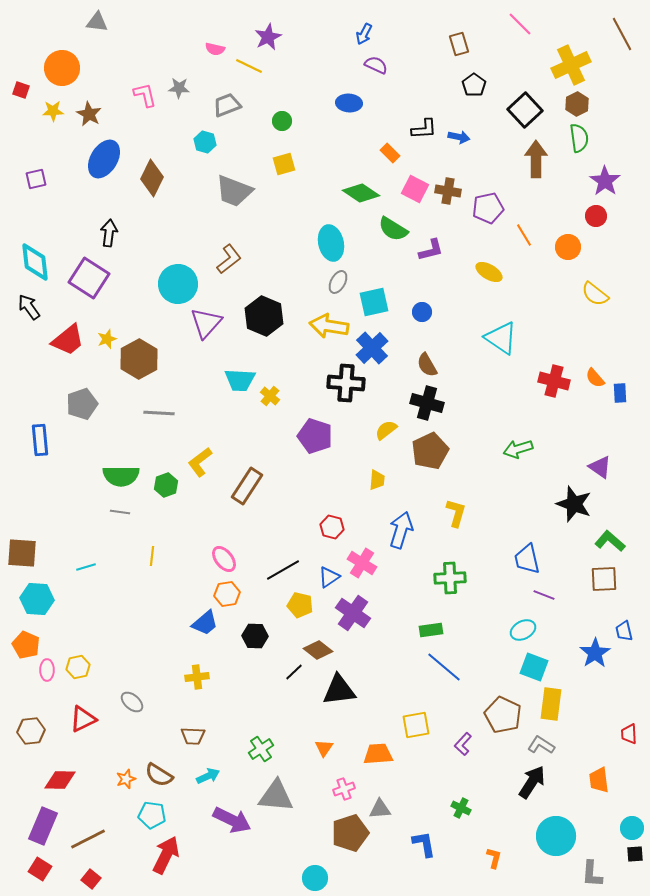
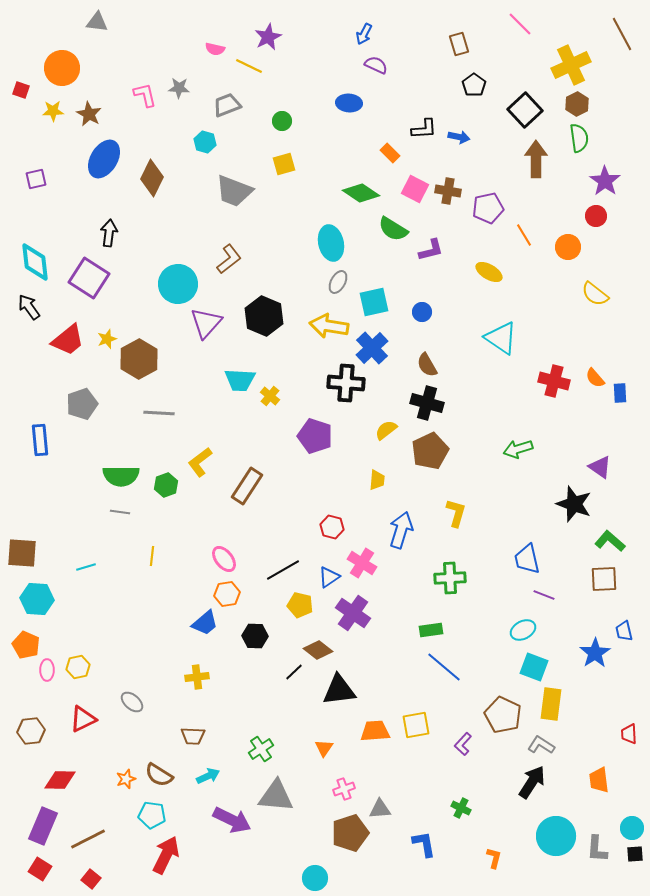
orange trapezoid at (378, 754): moved 3 px left, 23 px up
gray L-shape at (592, 874): moved 5 px right, 25 px up
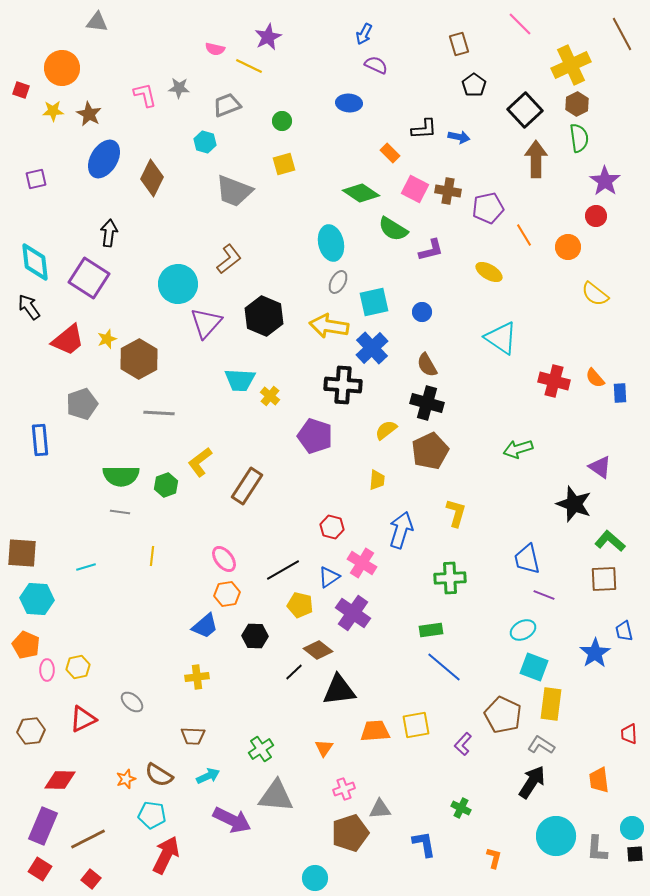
black cross at (346, 383): moved 3 px left, 2 px down
blue trapezoid at (205, 623): moved 3 px down
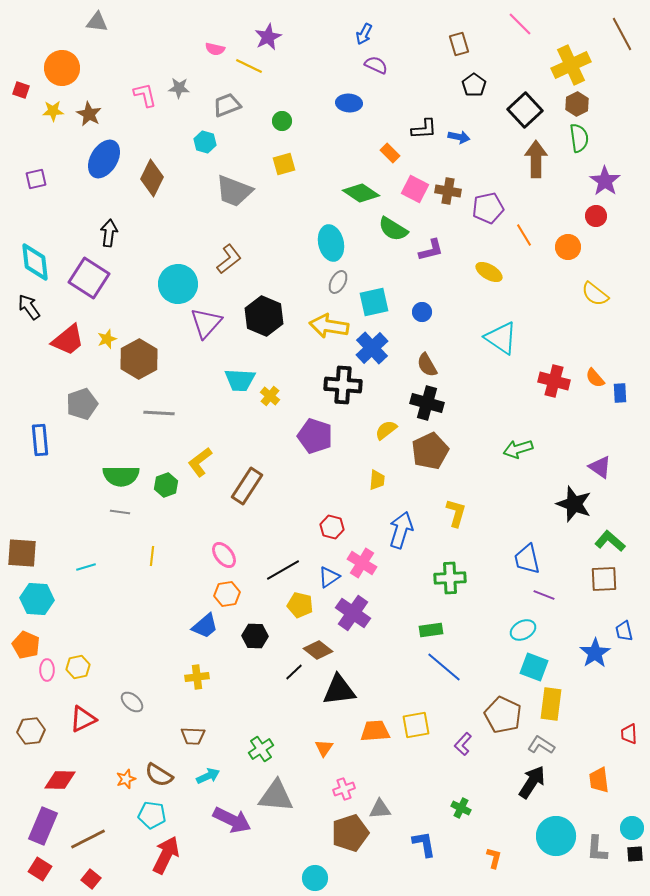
pink ellipse at (224, 559): moved 4 px up
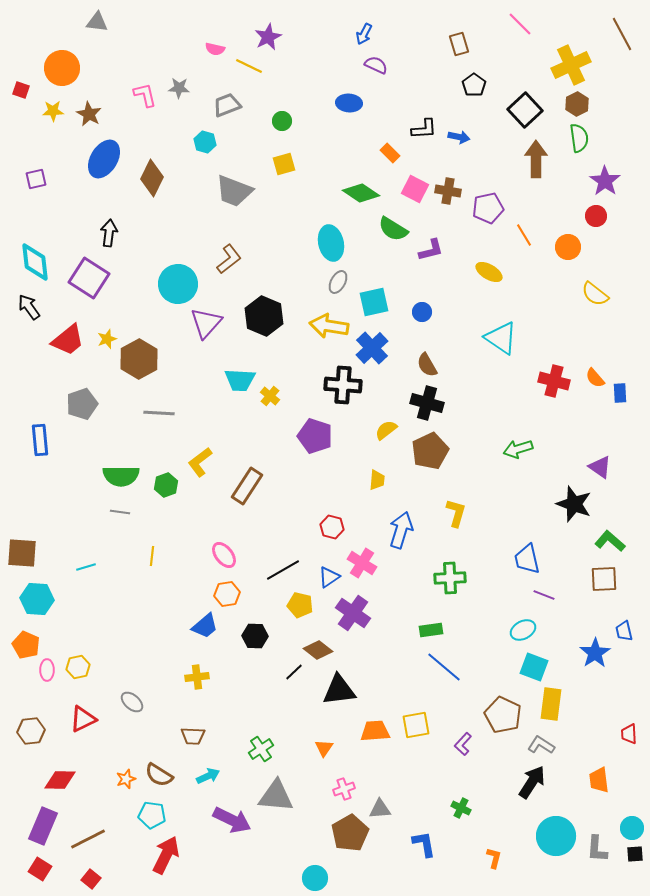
brown pentagon at (350, 833): rotated 12 degrees counterclockwise
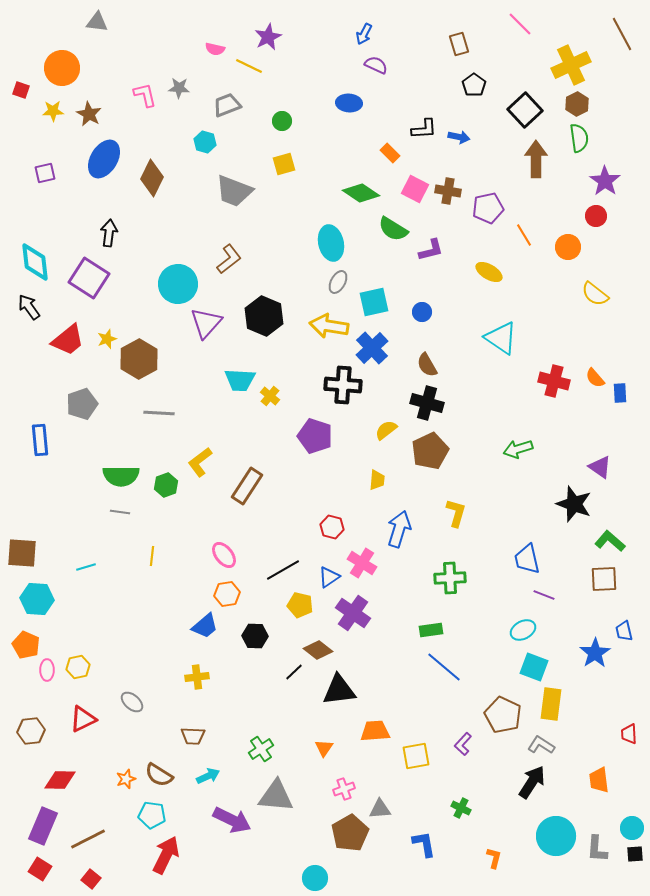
purple square at (36, 179): moved 9 px right, 6 px up
blue arrow at (401, 530): moved 2 px left, 1 px up
yellow square at (416, 725): moved 31 px down
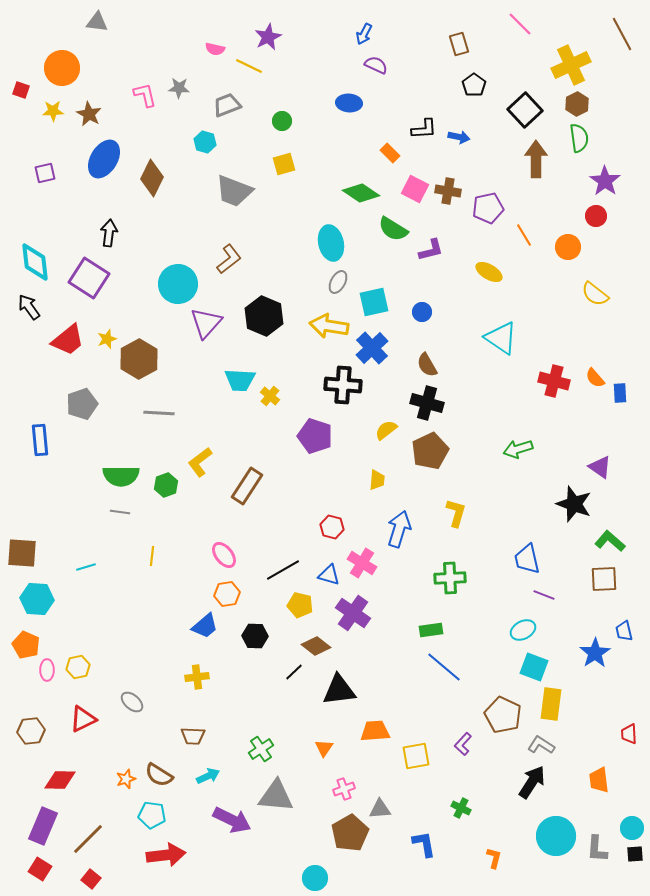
blue triangle at (329, 577): moved 2 px up; rotated 50 degrees clockwise
brown diamond at (318, 650): moved 2 px left, 4 px up
brown line at (88, 839): rotated 18 degrees counterclockwise
red arrow at (166, 855): rotated 57 degrees clockwise
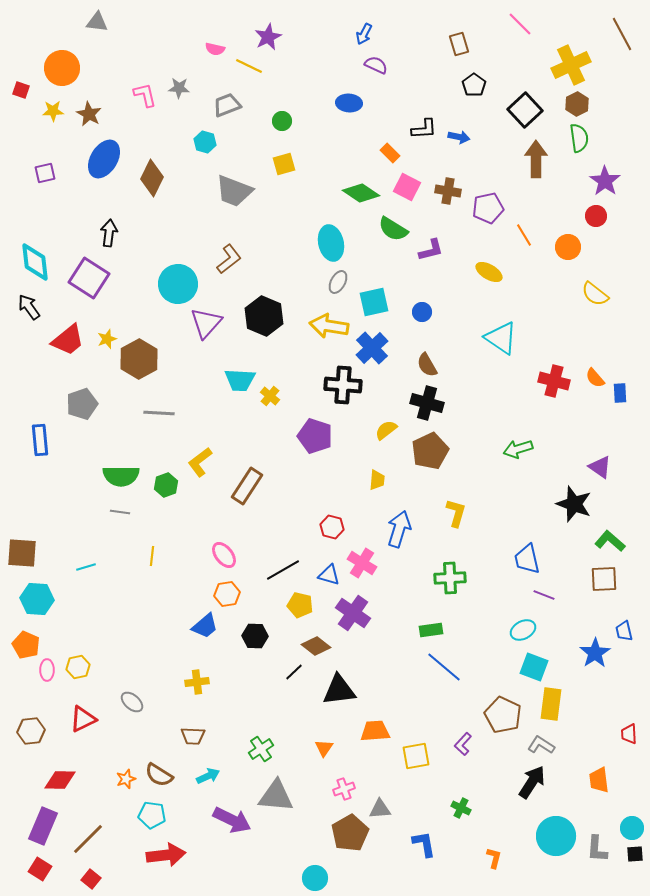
pink square at (415, 189): moved 8 px left, 2 px up
yellow cross at (197, 677): moved 5 px down
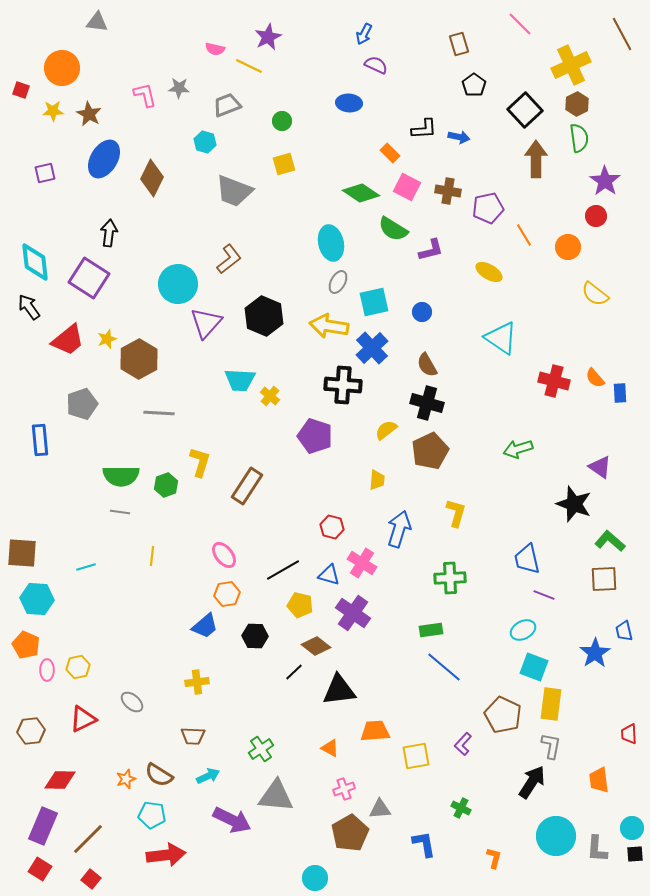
yellow L-shape at (200, 462): rotated 144 degrees clockwise
gray L-shape at (541, 745): moved 10 px right, 1 px down; rotated 68 degrees clockwise
orange triangle at (324, 748): moved 6 px right; rotated 36 degrees counterclockwise
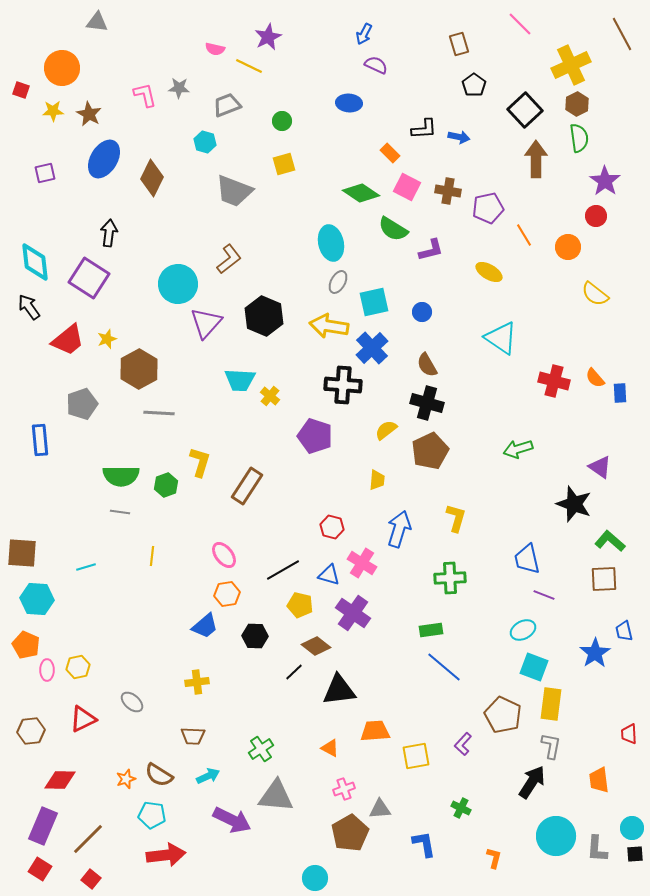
brown hexagon at (139, 359): moved 10 px down
yellow L-shape at (456, 513): moved 5 px down
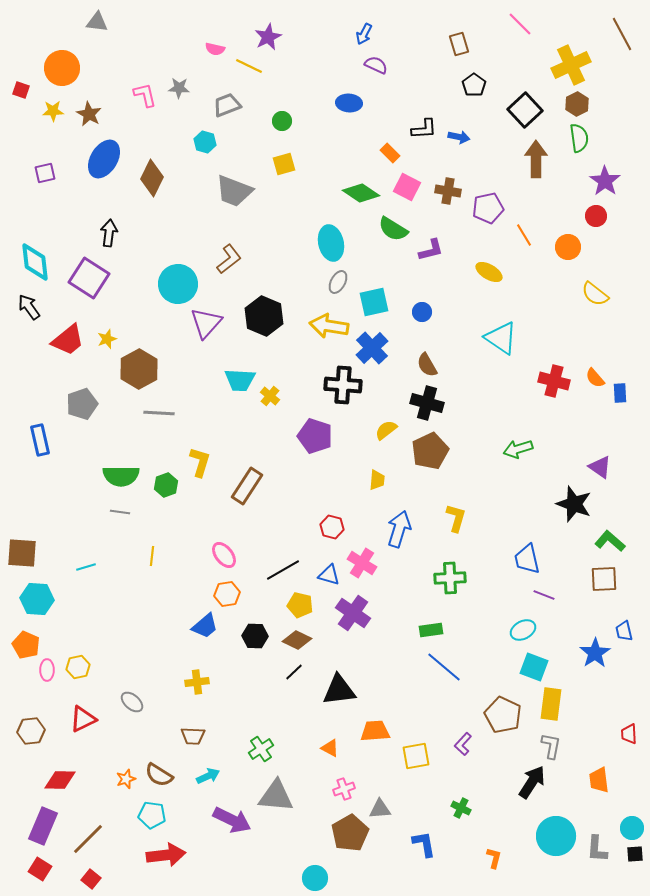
blue rectangle at (40, 440): rotated 8 degrees counterclockwise
brown diamond at (316, 646): moved 19 px left, 6 px up; rotated 12 degrees counterclockwise
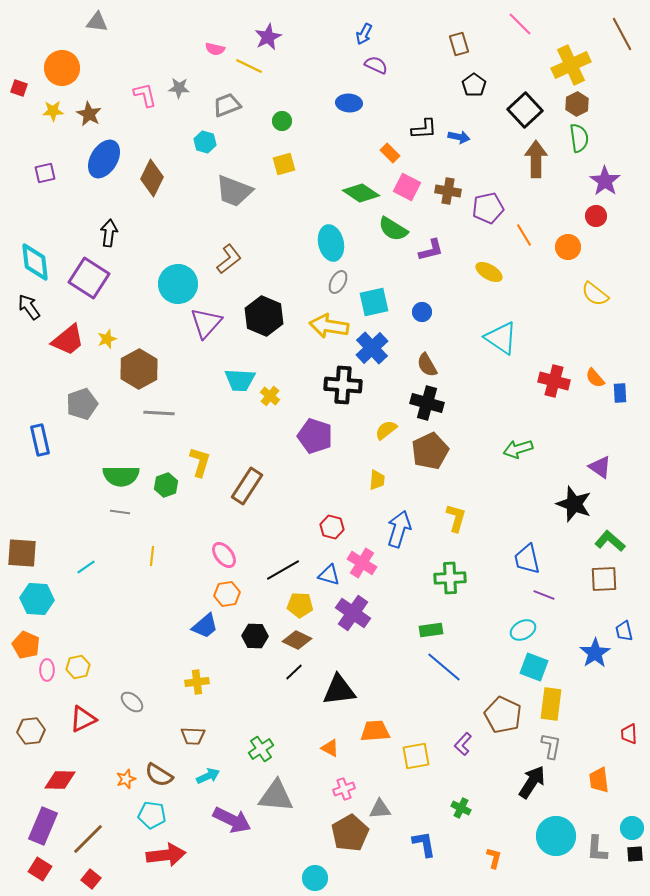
red square at (21, 90): moved 2 px left, 2 px up
cyan line at (86, 567): rotated 18 degrees counterclockwise
yellow pentagon at (300, 605): rotated 10 degrees counterclockwise
